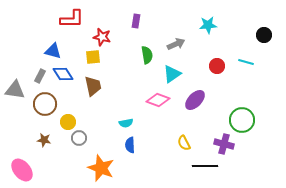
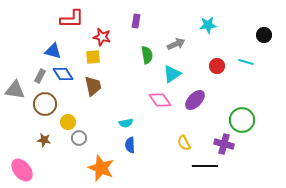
pink diamond: moved 2 px right; rotated 35 degrees clockwise
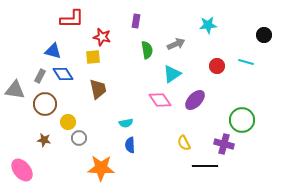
green semicircle: moved 5 px up
brown trapezoid: moved 5 px right, 3 px down
orange star: rotated 20 degrees counterclockwise
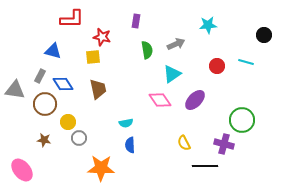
blue diamond: moved 10 px down
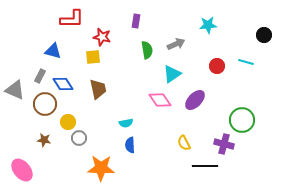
gray triangle: rotated 15 degrees clockwise
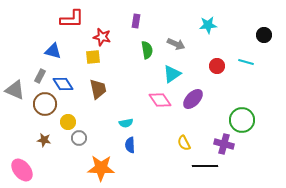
gray arrow: rotated 48 degrees clockwise
purple ellipse: moved 2 px left, 1 px up
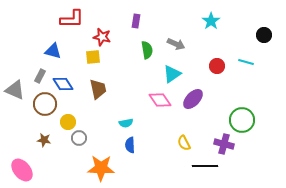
cyan star: moved 3 px right, 4 px up; rotated 30 degrees counterclockwise
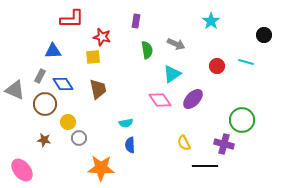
blue triangle: rotated 18 degrees counterclockwise
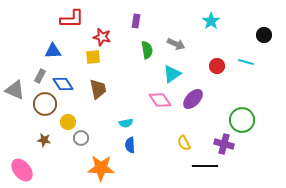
gray circle: moved 2 px right
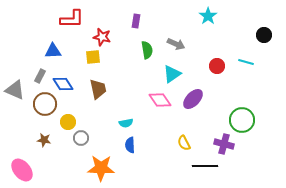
cyan star: moved 3 px left, 5 px up
